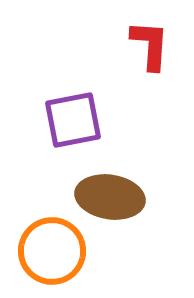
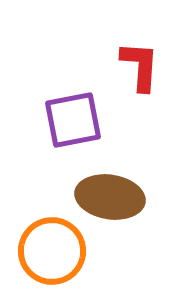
red L-shape: moved 10 px left, 21 px down
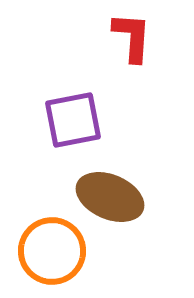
red L-shape: moved 8 px left, 29 px up
brown ellipse: rotated 14 degrees clockwise
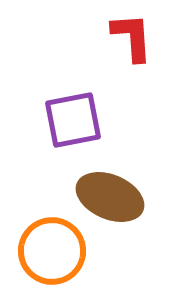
red L-shape: rotated 8 degrees counterclockwise
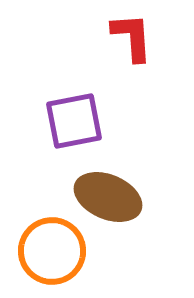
purple square: moved 1 px right, 1 px down
brown ellipse: moved 2 px left
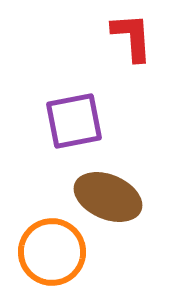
orange circle: moved 1 px down
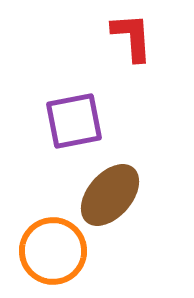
brown ellipse: moved 2 px right, 2 px up; rotated 72 degrees counterclockwise
orange circle: moved 1 px right, 1 px up
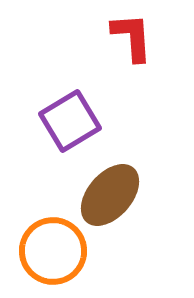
purple square: moved 4 px left; rotated 20 degrees counterclockwise
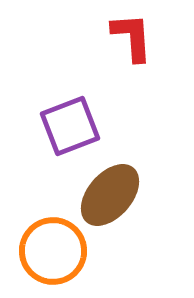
purple square: moved 5 px down; rotated 10 degrees clockwise
